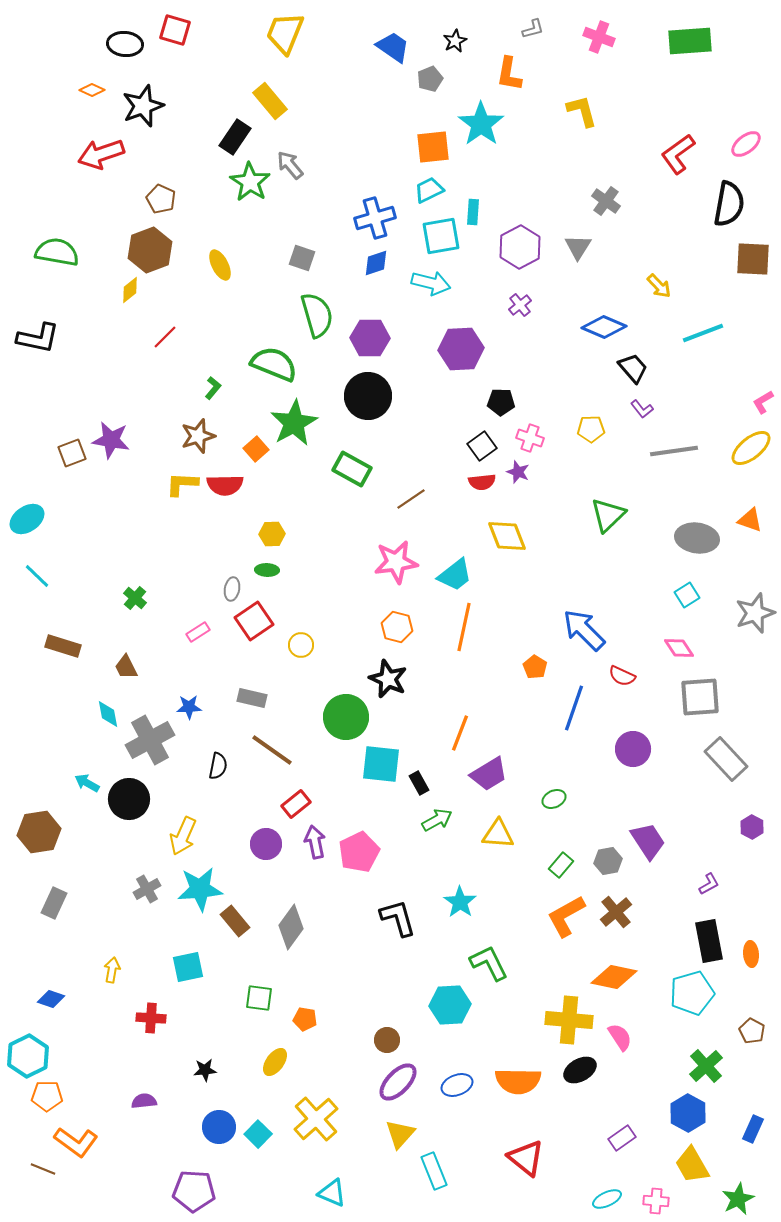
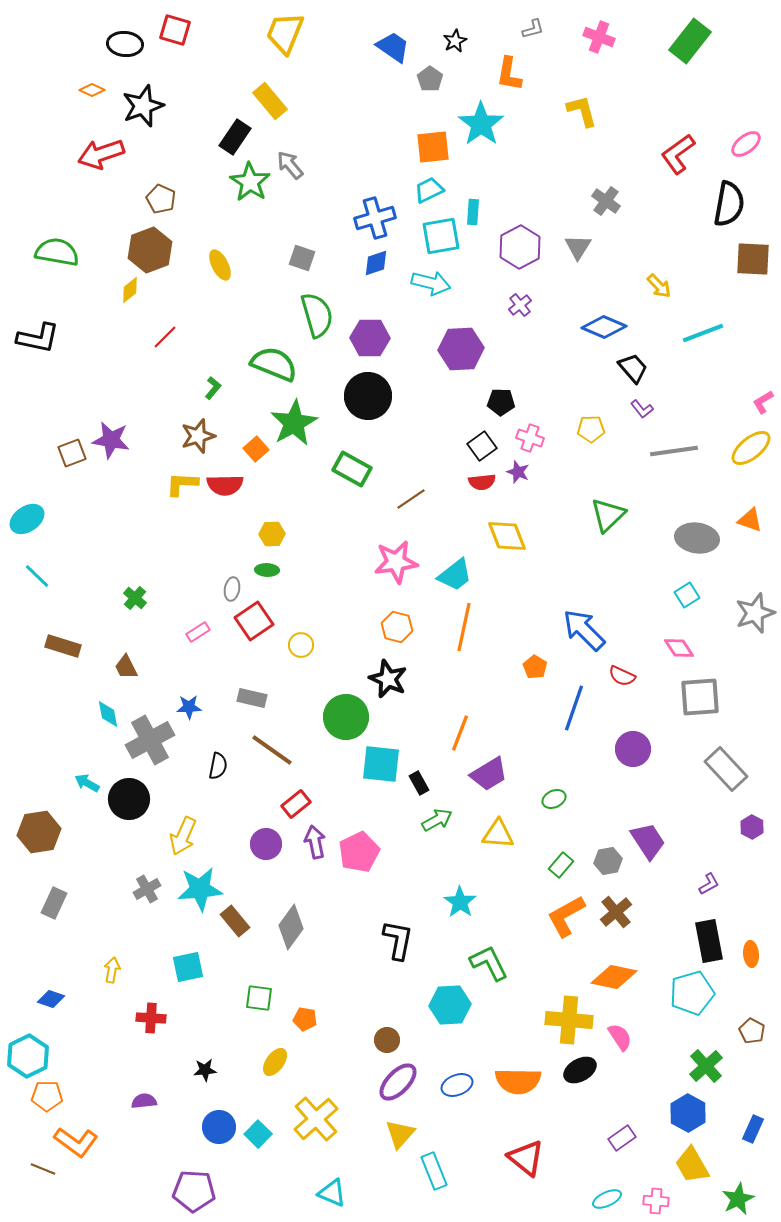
green rectangle at (690, 41): rotated 48 degrees counterclockwise
gray pentagon at (430, 79): rotated 15 degrees counterclockwise
gray rectangle at (726, 759): moved 10 px down
black L-shape at (398, 918): moved 22 px down; rotated 27 degrees clockwise
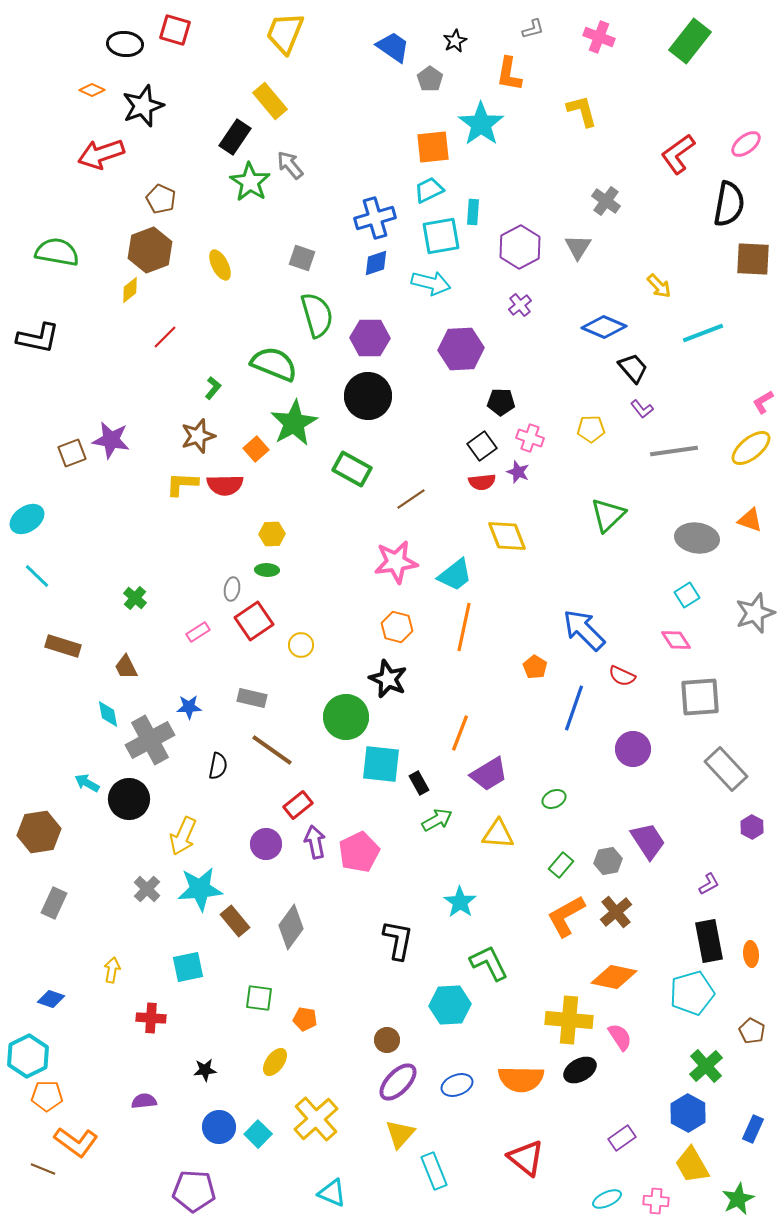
pink diamond at (679, 648): moved 3 px left, 8 px up
red rectangle at (296, 804): moved 2 px right, 1 px down
gray cross at (147, 889): rotated 16 degrees counterclockwise
orange semicircle at (518, 1081): moved 3 px right, 2 px up
